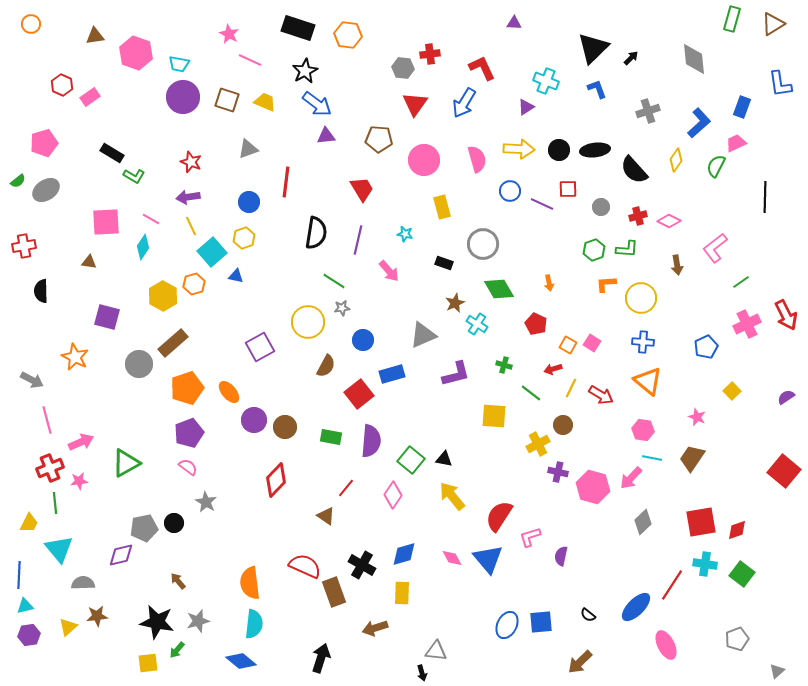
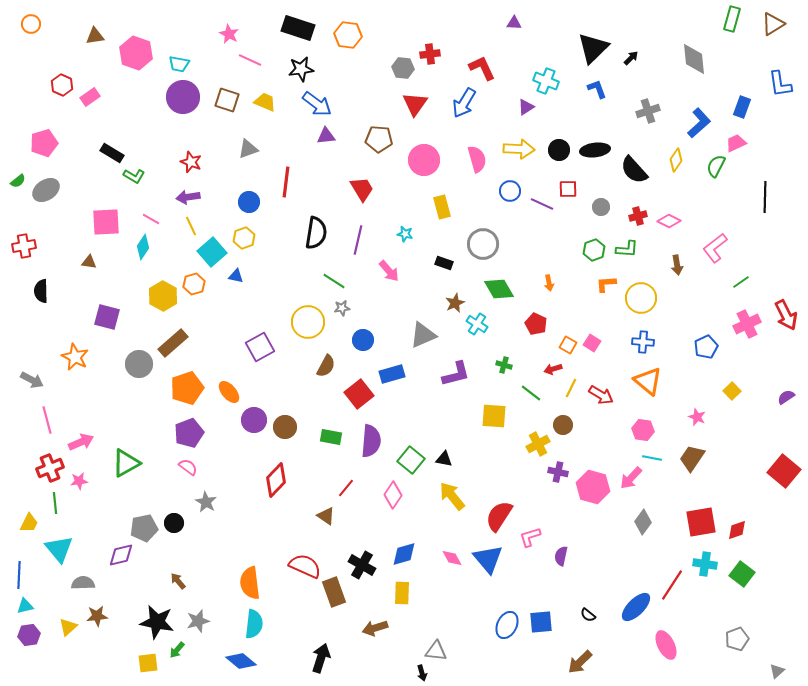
black star at (305, 71): moved 4 px left, 2 px up; rotated 20 degrees clockwise
gray diamond at (643, 522): rotated 10 degrees counterclockwise
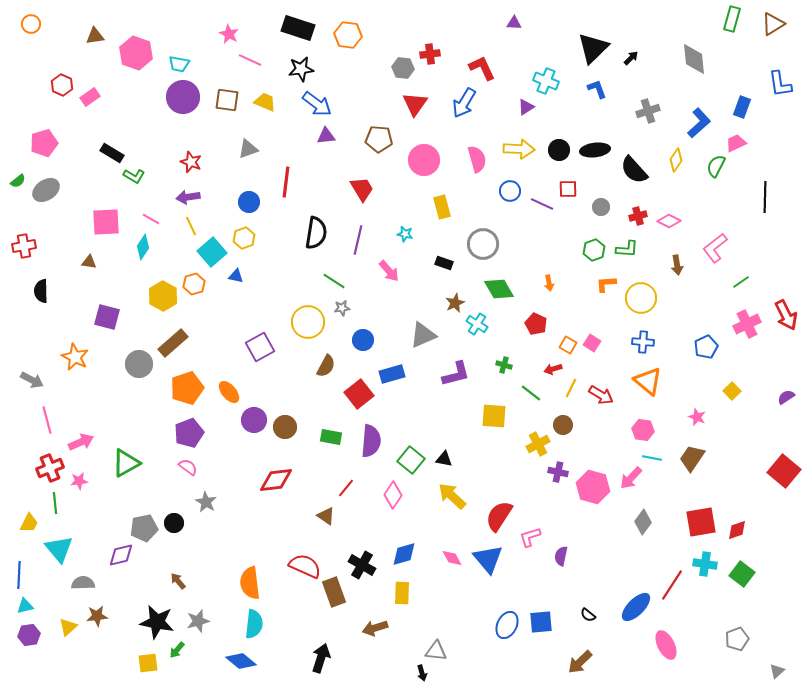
brown square at (227, 100): rotated 10 degrees counterclockwise
red diamond at (276, 480): rotated 40 degrees clockwise
yellow arrow at (452, 496): rotated 8 degrees counterclockwise
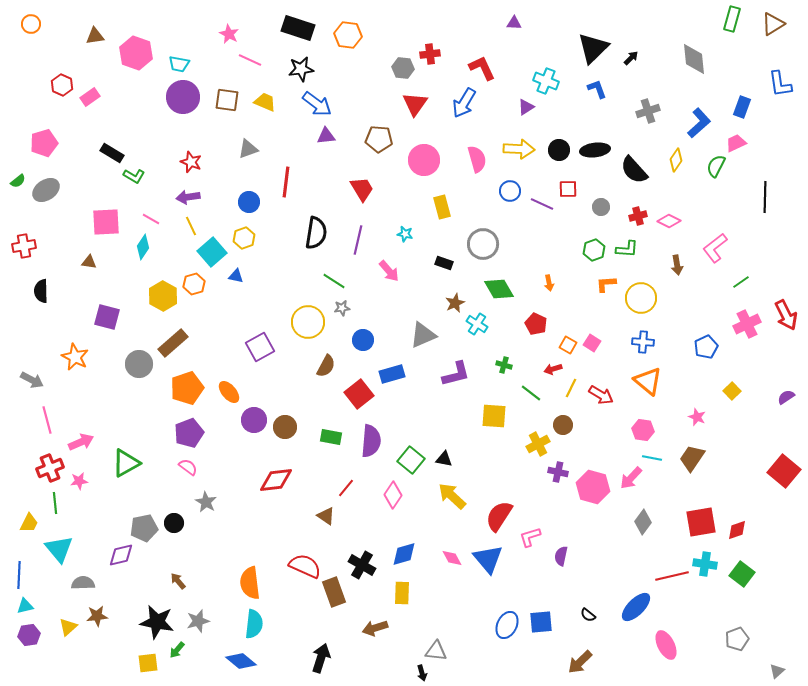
red line at (672, 585): moved 9 px up; rotated 44 degrees clockwise
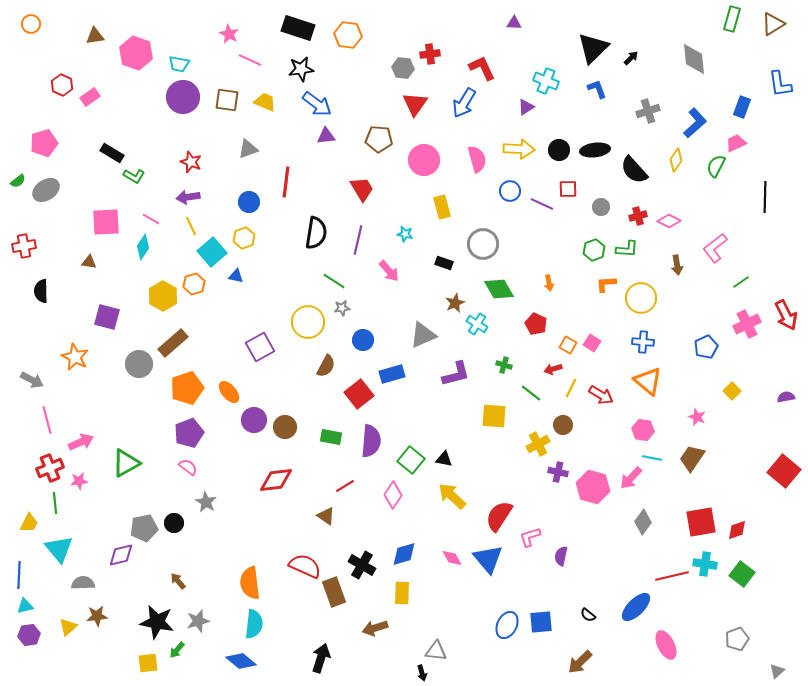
blue L-shape at (699, 123): moved 4 px left
purple semicircle at (786, 397): rotated 24 degrees clockwise
red line at (346, 488): moved 1 px left, 2 px up; rotated 18 degrees clockwise
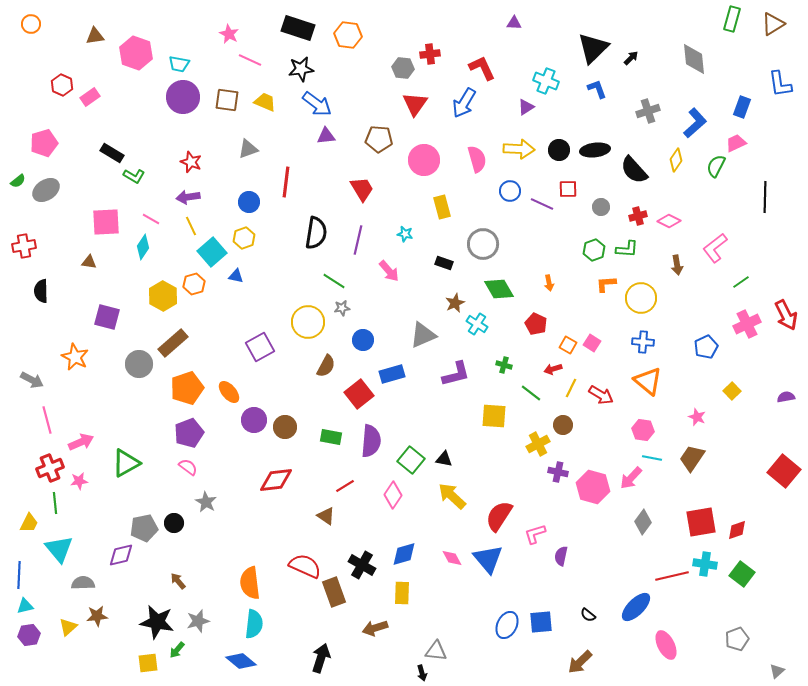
pink L-shape at (530, 537): moved 5 px right, 3 px up
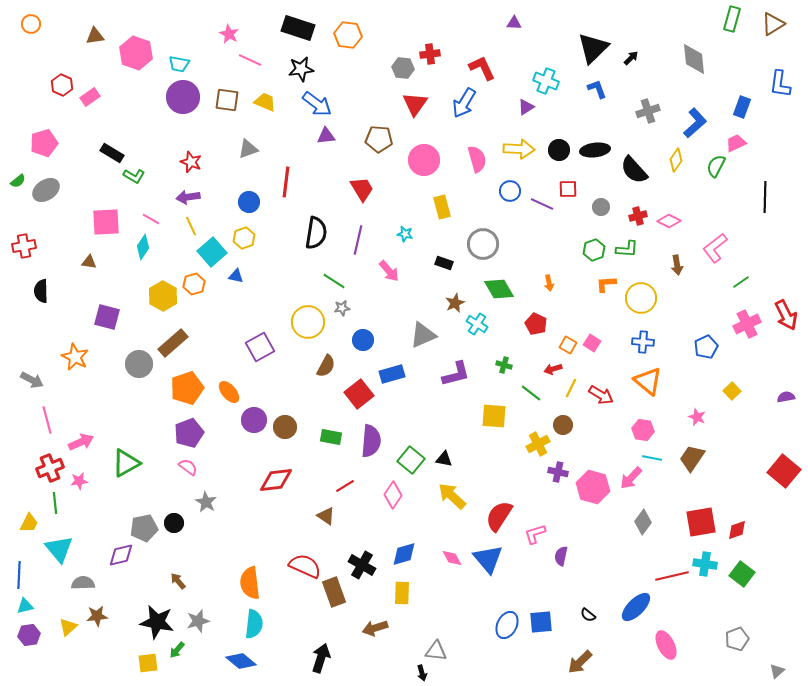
blue L-shape at (780, 84): rotated 16 degrees clockwise
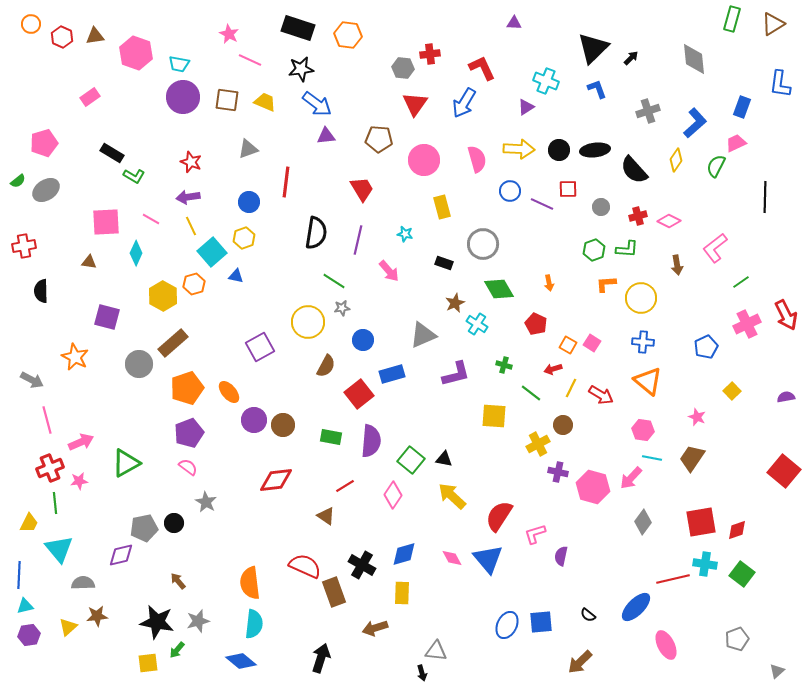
red hexagon at (62, 85): moved 48 px up
cyan diamond at (143, 247): moved 7 px left, 6 px down; rotated 10 degrees counterclockwise
brown circle at (285, 427): moved 2 px left, 2 px up
red line at (672, 576): moved 1 px right, 3 px down
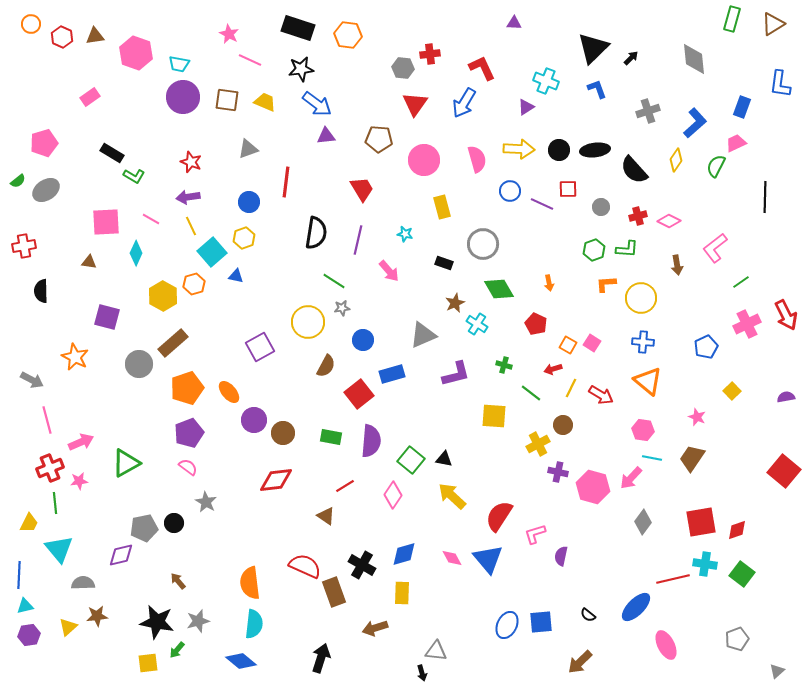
brown circle at (283, 425): moved 8 px down
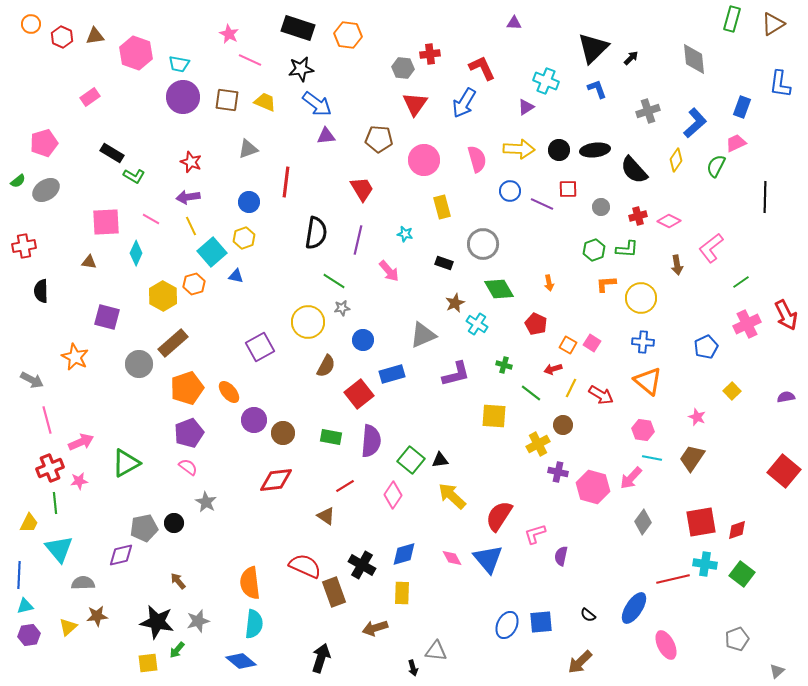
pink L-shape at (715, 248): moved 4 px left
black triangle at (444, 459): moved 4 px left, 1 px down; rotated 18 degrees counterclockwise
blue ellipse at (636, 607): moved 2 px left, 1 px down; rotated 12 degrees counterclockwise
black arrow at (422, 673): moved 9 px left, 5 px up
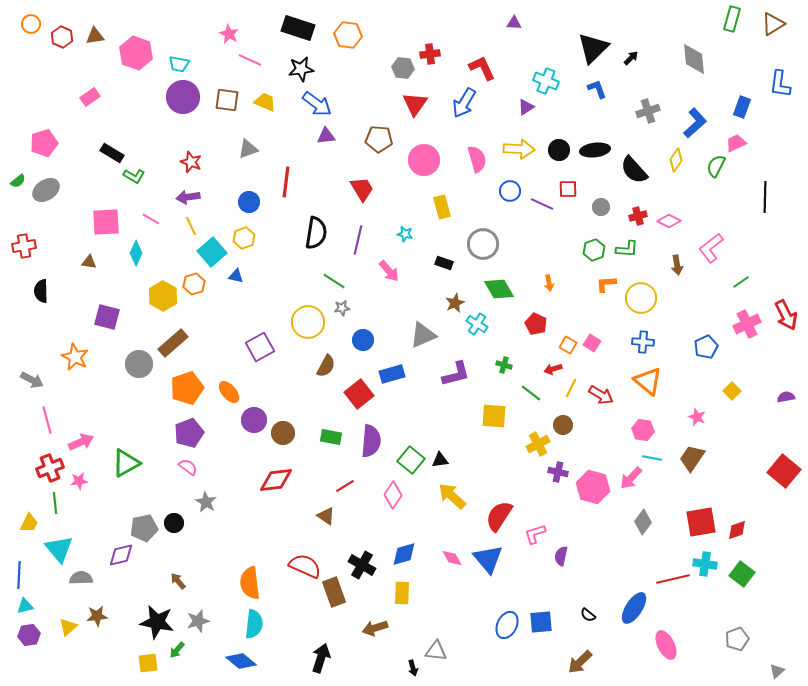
gray semicircle at (83, 583): moved 2 px left, 5 px up
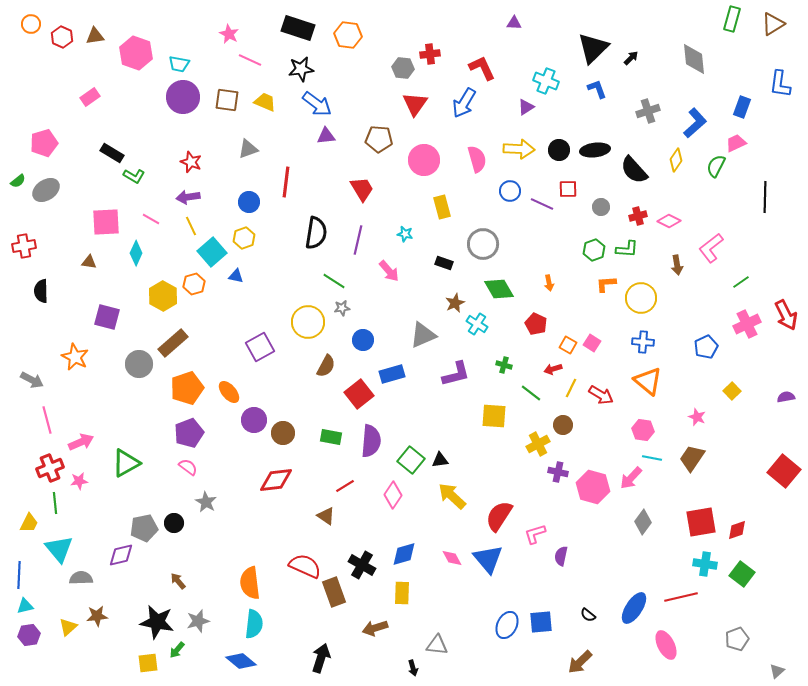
red line at (673, 579): moved 8 px right, 18 px down
gray triangle at (436, 651): moved 1 px right, 6 px up
